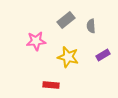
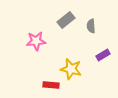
yellow star: moved 3 px right, 12 px down
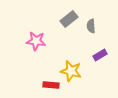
gray rectangle: moved 3 px right, 1 px up
pink star: rotated 12 degrees clockwise
purple rectangle: moved 3 px left
yellow star: moved 2 px down
